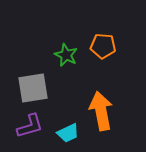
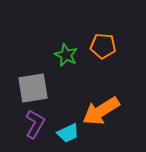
orange arrow: rotated 111 degrees counterclockwise
purple L-shape: moved 5 px right, 2 px up; rotated 44 degrees counterclockwise
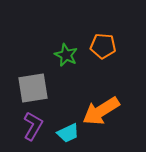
purple L-shape: moved 2 px left, 2 px down
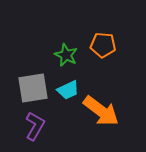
orange pentagon: moved 1 px up
orange arrow: rotated 111 degrees counterclockwise
purple L-shape: moved 2 px right
cyan trapezoid: moved 43 px up
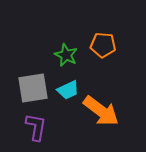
purple L-shape: moved 1 px right, 1 px down; rotated 20 degrees counterclockwise
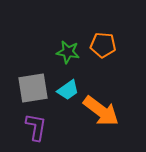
green star: moved 2 px right, 3 px up; rotated 15 degrees counterclockwise
cyan trapezoid: rotated 10 degrees counterclockwise
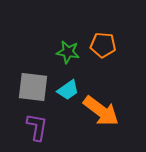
gray square: moved 1 px up; rotated 16 degrees clockwise
purple L-shape: moved 1 px right
